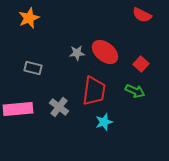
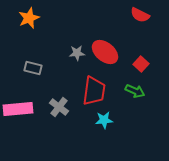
red semicircle: moved 2 px left
cyan star: moved 2 px up; rotated 12 degrees clockwise
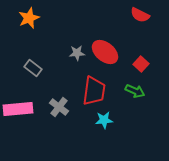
gray rectangle: rotated 24 degrees clockwise
